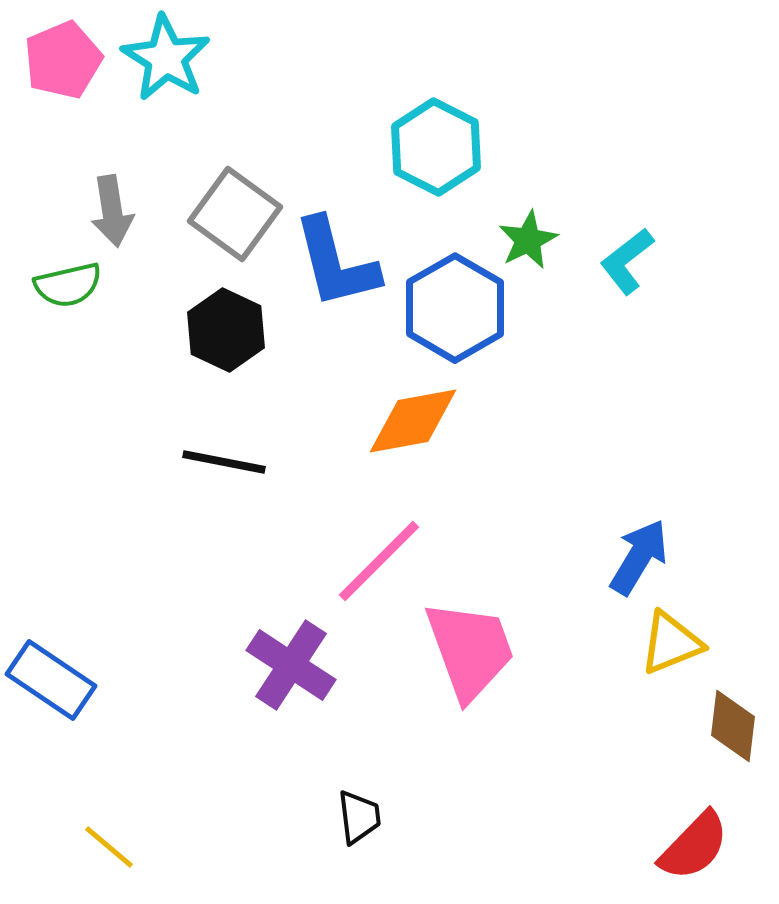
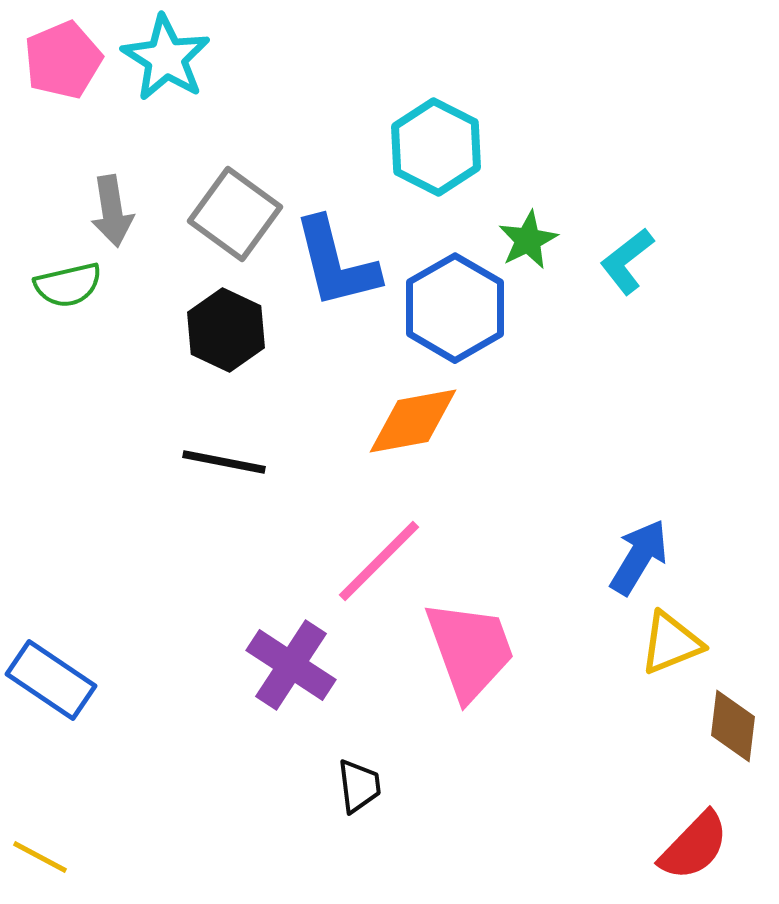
black trapezoid: moved 31 px up
yellow line: moved 69 px left, 10 px down; rotated 12 degrees counterclockwise
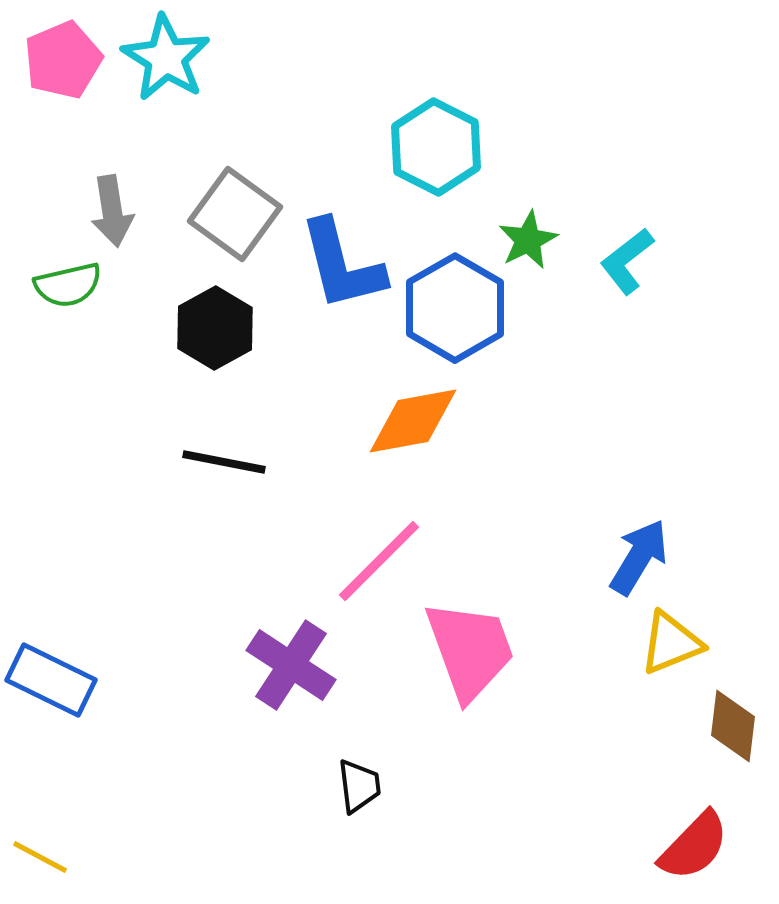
blue L-shape: moved 6 px right, 2 px down
black hexagon: moved 11 px left, 2 px up; rotated 6 degrees clockwise
blue rectangle: rotated 8 degrees counterclockwise
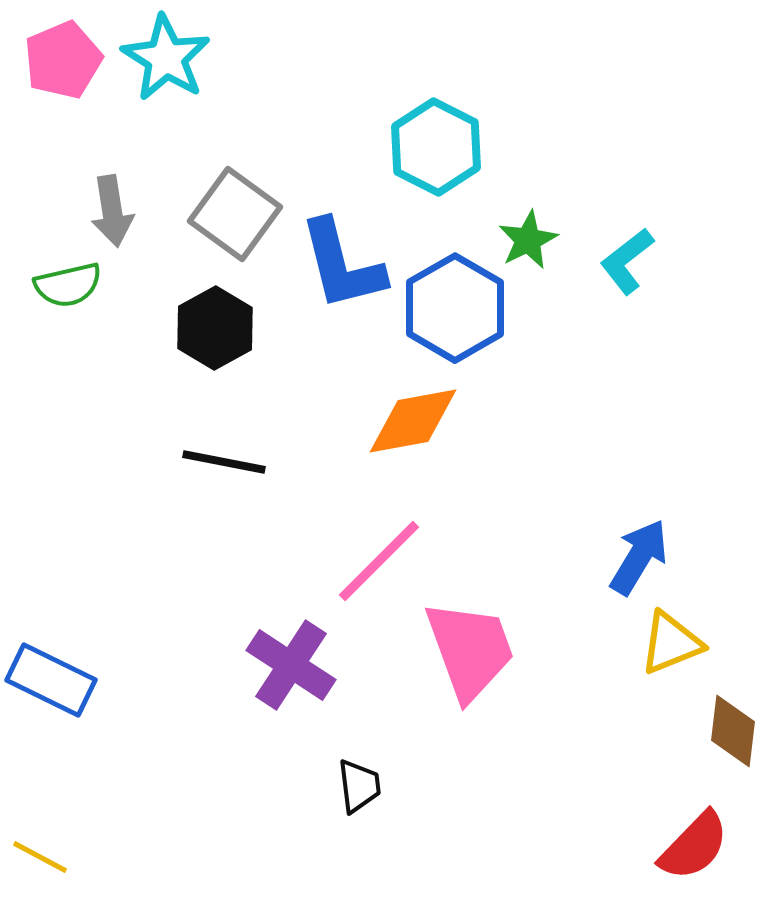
brown diamond: moved 5 px down
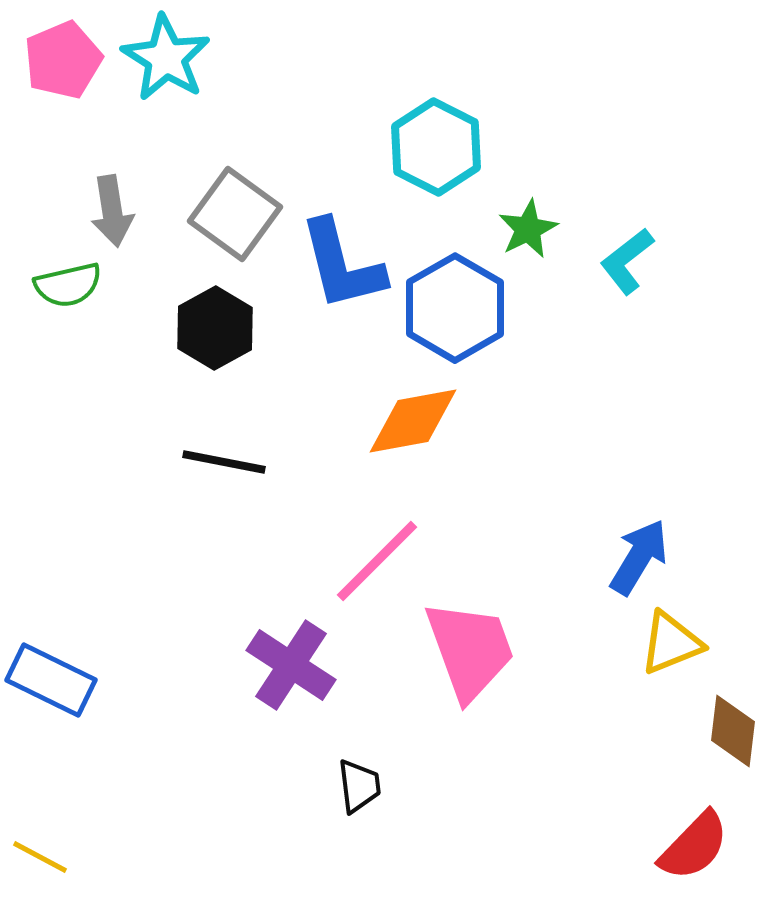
green star: moved 11 px up
pink line: moved 2 px left
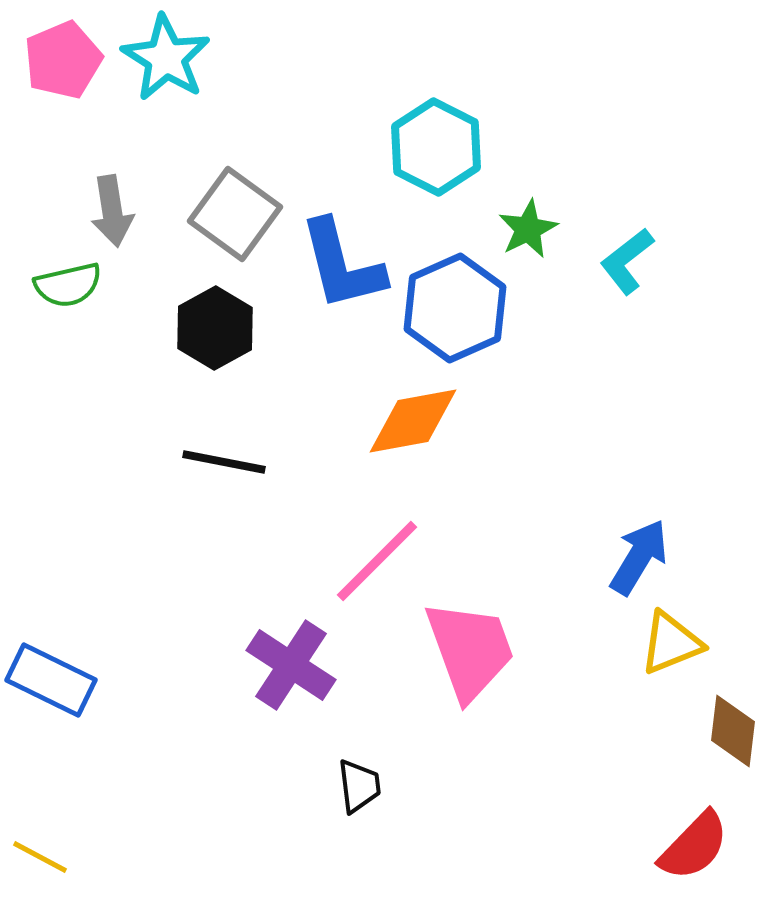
blue hexagon: rotated 6 degrees clockwise
